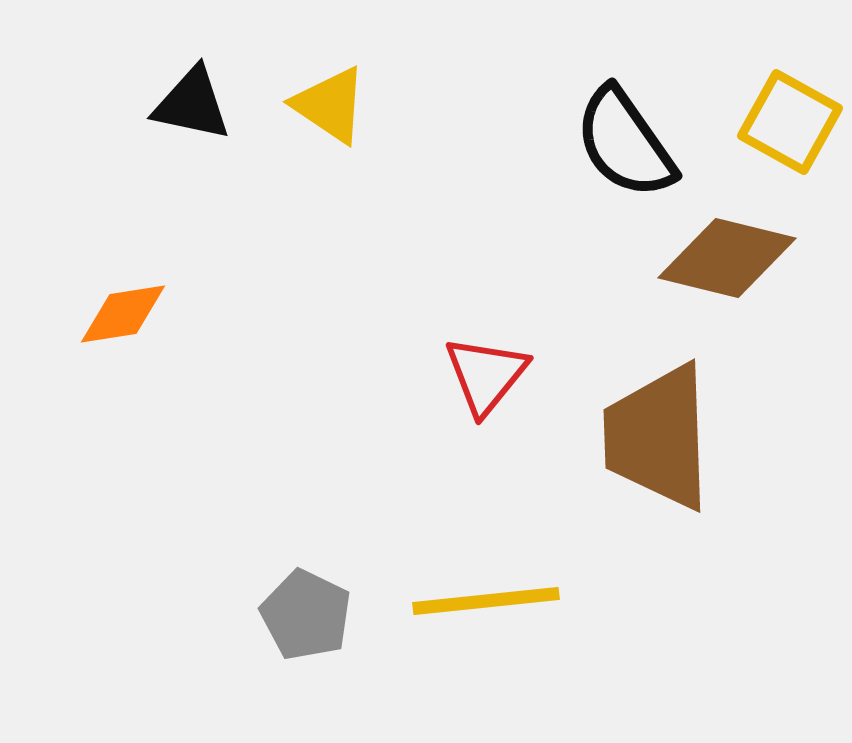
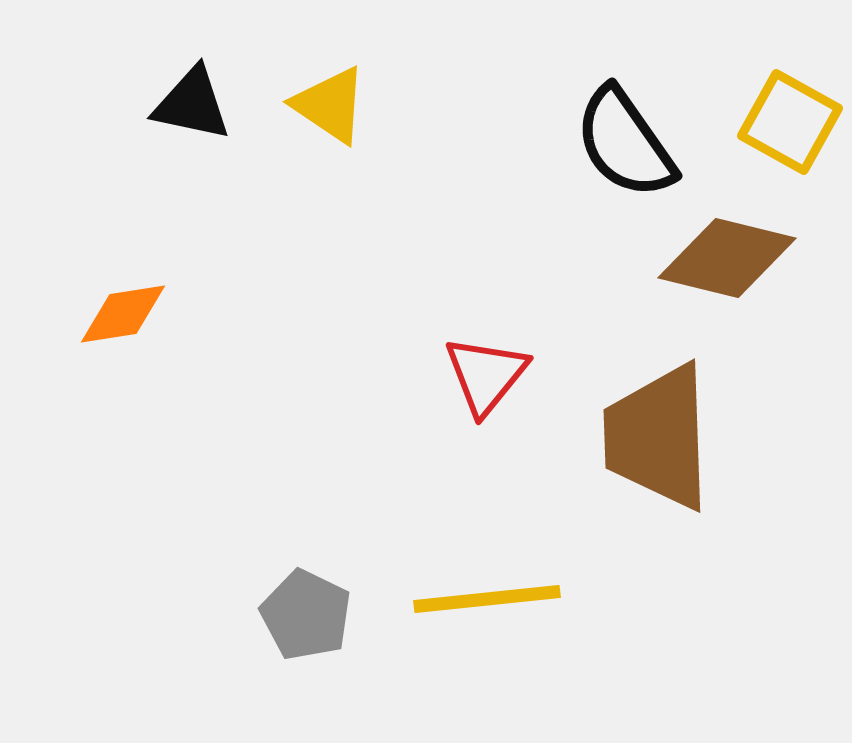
yellow line: moved 1 px right, 2 px up
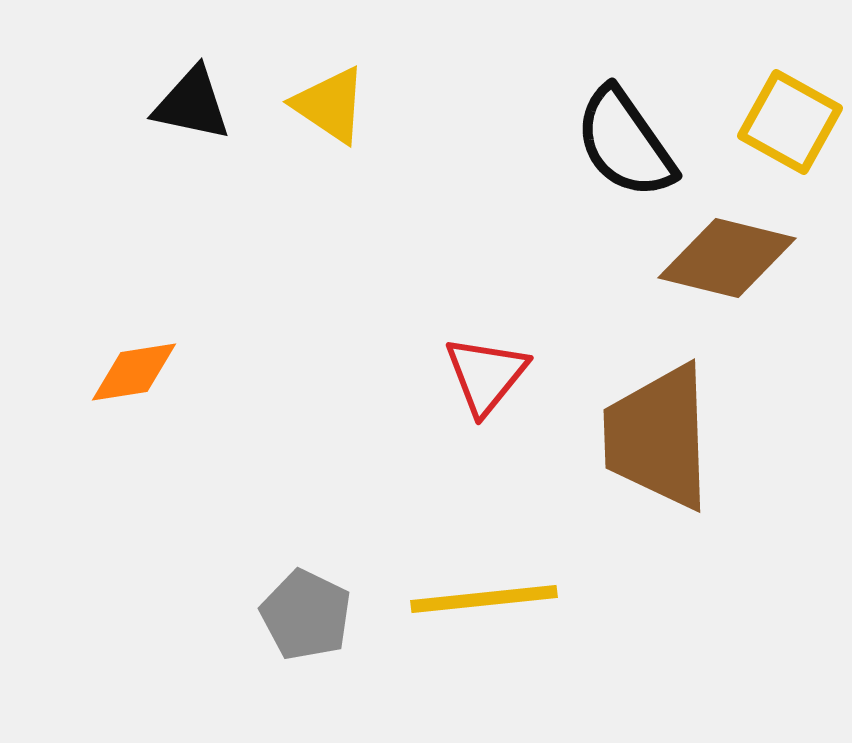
orange diamond: moved 11 px right, 58 px down
yellow line: moved 3 px left
